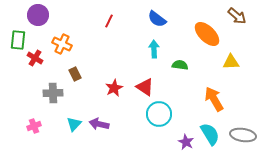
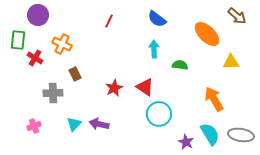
gray ellipse: moved 2 px left
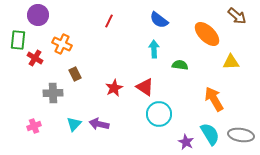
blue semicircle: moved 2 px right, 1 px down
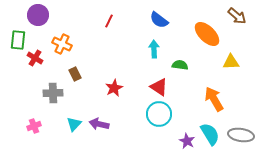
red triangle: moved 14 px right
purple star: moved 1 px right, 1 px up
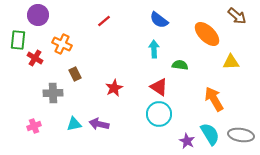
red line: moved 5 px left; rotated 24 degrees clockwise
cyan triangle: rotated 35 degrees clockwise
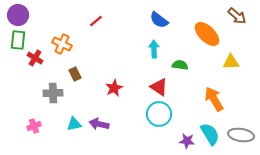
purple circle: moved 20 px left
red line: moved 8 px left
purple star: rotated 21 degrees counterclockwise
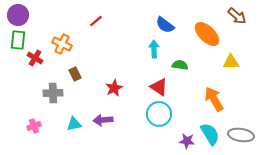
blue semicircle: moved 6 px right, 5 px down
purple arrow: moved 4 px right, 4 px up; rotated 18 degrees counterclockwise
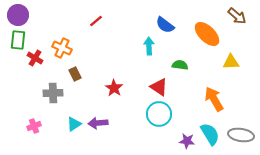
orange cross: moved 4 px down
cyan arrow: moved 5 px left, 3 px up
red star: rotated 12 degrees counterclockwise
purple arrow: moved 5 px left, 3 px down
cyan triangle: rotated 21 degrees counterclockwise
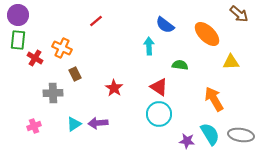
brown arrow: moved 2 px right, 2 px up
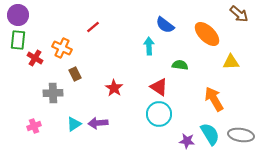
red line: moved 3 px left, 6 px down
